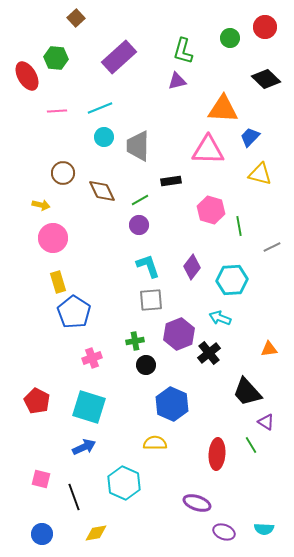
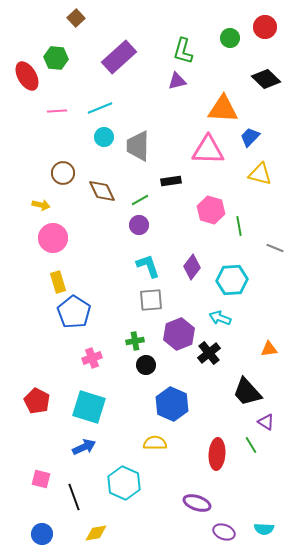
gray line at (272, 247): moved 3 px right, 1 px down; rotated 48 degrees clockwise
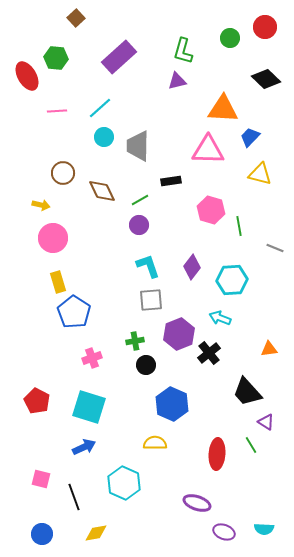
cyan line at (100, 108): rotated 20 degrees counterclockwise
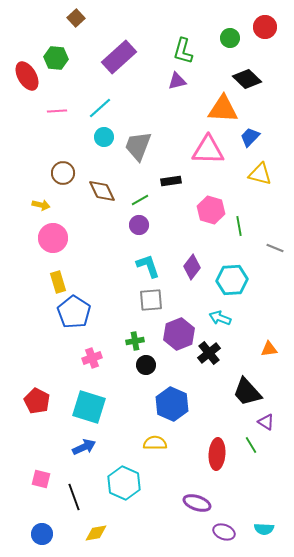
black diamond at (266, 79): moved 19 px left
gray trapezoid at (138, 146): rotated 20 degrees clockwise
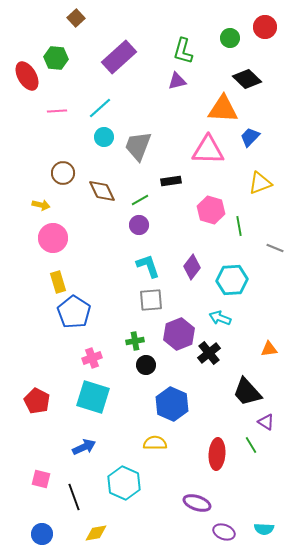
yellow triangle at (260, 174): moved 9 px down; rotated 35 degrees counterclockwise
cyan square at (89, 407): moved 4 px right, 10 px up
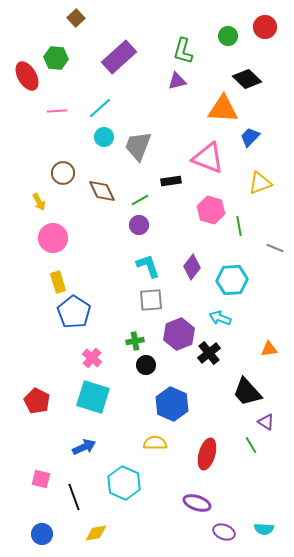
green circle at (230, 38): moved 2 px left, 2 px up
pink triangle at (208, 150): moved 8 px down; rotated 20 degrees clockwise
yellow arrow at (41, 205): moved 2 px left, 3 px up; rotated 48 degrees clockwise
pink cross at (92, 358): rotated 30 degrees counterclockwise
red ellipse at (217, 454): moved 10 px left; rotated 12 degrees clockwise
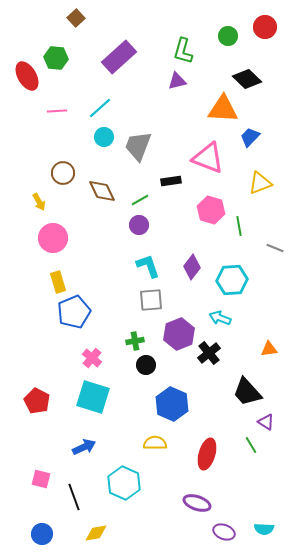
blue pentagon at (74, 312): rotated 16 degrees clockwise
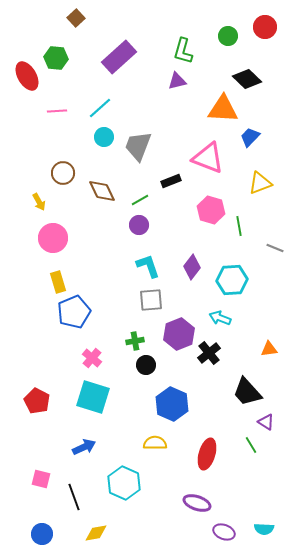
black rectangle at (171, 181): rotated 12 degrees counterclockwise
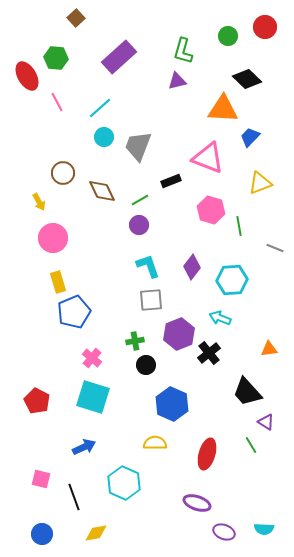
pink line at (57, 111): moved 9 px up; rotated 66 degrees clockwise
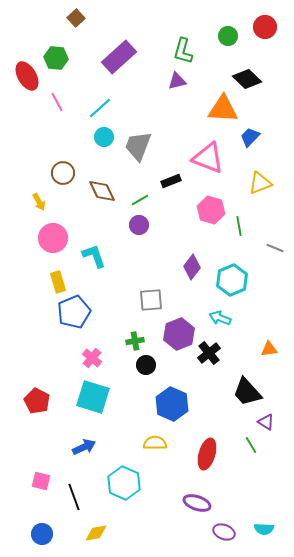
cyan L-shape at (148, 266): moved 54 px left, 10 px up
cyan hexagon at (232, 280): rotated 20 degrees counterclockwise
pink square at (41, 479): moved 2 px down
